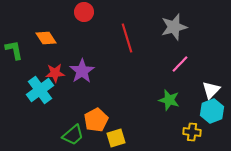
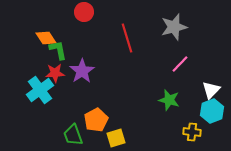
green L-shape: moved 44 px right
green trapezoid: rotated 110 degrees clockwise
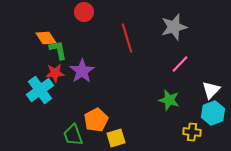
cyan hexagon: moved 1 px right, 2 px down
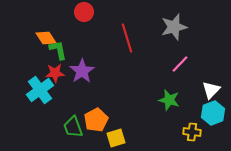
green trapezoid: moved 8 px up
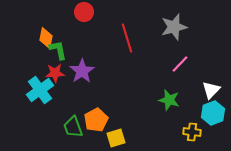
orange diamond: rotated 45 degrees clockwise
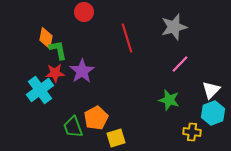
orange pentagon: moved 2 px up
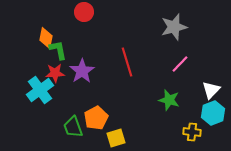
red line: moved 24 px down
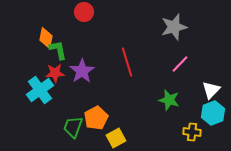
green trapezoid: rotated 40 degrees clockwise
yellow square: rotated 12 degrees counterclockwise
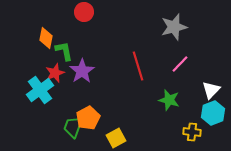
green L-shape: moved 6 px right, 1 px down
red line: moved 11 px right, 4 px down
red star: rotated 18 degrees counterclockwise
orange pentagon: moved 8 px left
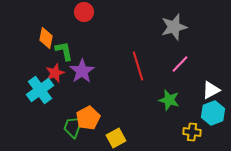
white triangle: rotated 18 degrees clockwise
